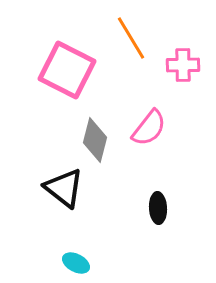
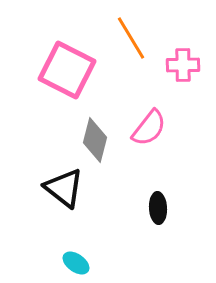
cyan ellipse: rotated 8 degrees clockwise
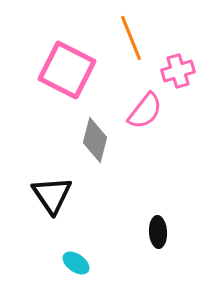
orange line: rotated 9 degrees clockwise
pink cross: moved 5 px left, 6 px down; rotated 16 degrees counterclockwise
pink semicircle: moved 4 px left, 17 px up
black triangle: moved 12 px left, 7 px down; rotated 18 degrees clockwise
black ellipse: moved 24 px down
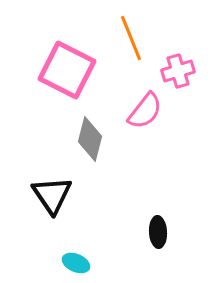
gray diamond: moved 5 px left, 1 px up
cyan ellipse: rotated 12 degrees counterclockwise
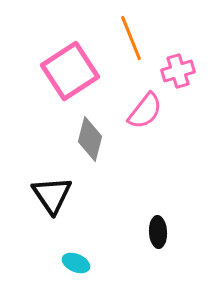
pink square: moved 3 px right, 1 px down; rotated 30 degrees clockwise
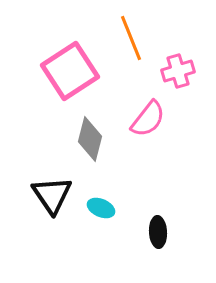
pink semicircle: moved 3 px right, 8 px down
cyan ellipse: moved 25 px right, 55 px up
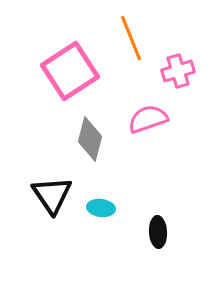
pink semicircle: rotated 147 degrees counterclockwise
cyan ellipse: rotated 16 degrees counterclockwise
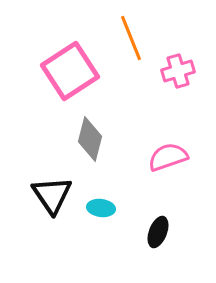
pink semicircle: moved 20 px right, 38 px down
black ellipse: rotated 24 degrees clockwise
